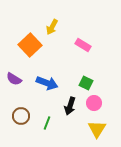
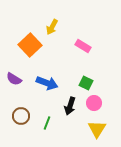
pink rectangle: moved 1 px down
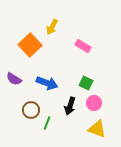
brown circle: moved 10 px right, 6 px up
yellow triangle: rotated 42 degrees counterclockwise
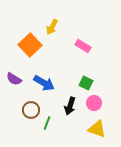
blue arrow: moved 3 px left; rotated 10 degrees clockwise
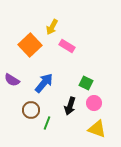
pink rectangle: moved 16 px left
purple semicircle: moved 2 px left, 1 px down
blue arrow: rotated 80 degrees counterclockwise
